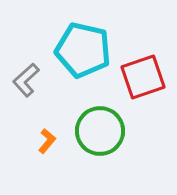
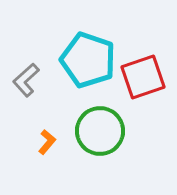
cyan pentagon: moved 5 px right, 10 px down; rotated 6 degrees clockwise
orange L-shape: moved 1 px down
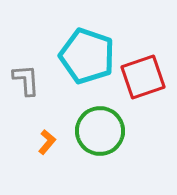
cyan pentagon: moved 1 px left, 4 px up
gray L-shape: rotated 128 degrees clockwise
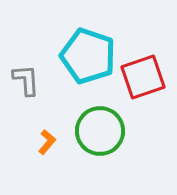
cyan pentagon: moved 1 px right
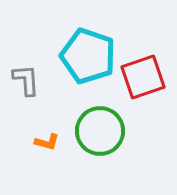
orange L-shape: rotated 65 degrees clockwise
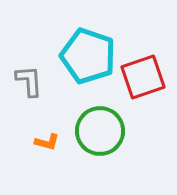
gray L-shape: moved 3 px right, 1 px down
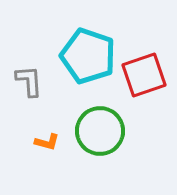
red square: moved 1 px right, 2 px up
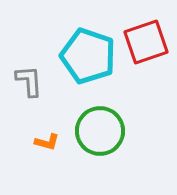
red square: moved 2 px right, 33 px up
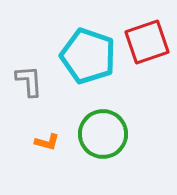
red square: moved 1 px right
green circle: moved 3 px right, 3 px down
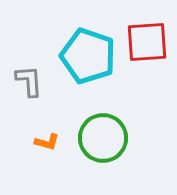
red square: rotated 15 degrees clockwise
green circle: moved 4 px down
